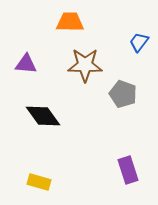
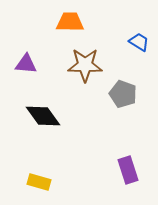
blue trapezoid: rotated 85 degrees clockwise
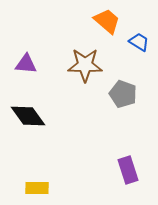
orange trapezoid: moved 37 px right, 1 px up; rotated 40 degrees clockwise
black diamond: moved 15 px left
yellow rectangle: moved 2 px left, 6 px down; rotated 15 degrees counterclockwise
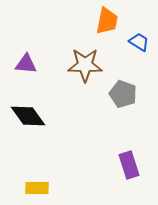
orange trapezoid: rotated 60 degrees clockwise
purple rectangle: moved 1 px right, 5 px up
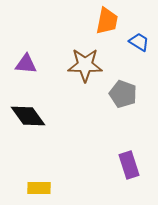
yellow rectangle: moved 2 px right
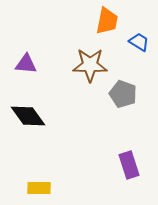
brown star: moved 5 px right
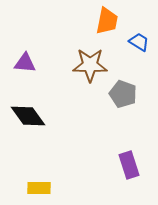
purple triangle: moved 1 px left, 1 px up
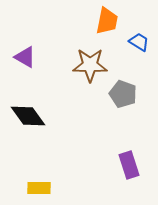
purple triangle: moved 6 px up; rotated 25 degrees clockwise
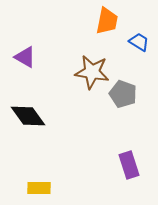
brown star: moved 2 px right, 7 px down; rotated 8 degrees clockwise
